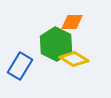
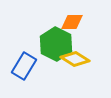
yellow diamond: moved 1 px right
blue rectangle: moved 4 px right
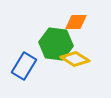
orange diamond: moved 4 px right
green hexagon: rotated 20 degrees counterclockwise
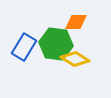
blue rectangle: moved 19 px up
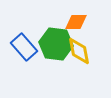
blue rectangle: rotated 72 degrees counterclockwise
yellow diamond: moved 4 px right, 8 px up; rotated 48 degrees clockwise
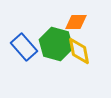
green hexagon: rotated 8 degrees clockwise
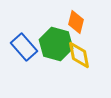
orange diamond: rotated 75 degrees counterclockwise
yellow diamond: moved 4 px down
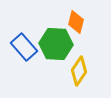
green hexagon: rotated 12 degrees counterclockwise
yellow diamond: moved 16 px down; rotated 44 degrees clockwise
